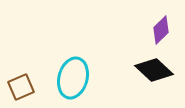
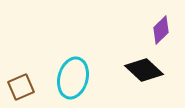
black diamond: moved 10 px left
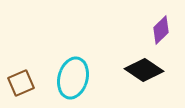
black diamond: rotated 9 degrees counterclockwise
brown square: moved 4 px up
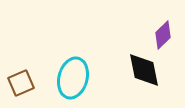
purple diamond: moved 2 px right, 5 px down
black diamond: rotated 45 degrees clockwise
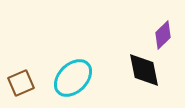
cyan ellipse: rotated 30 degrees clockwise
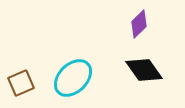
purple diamond: moved 24 px left, 11 px up
black diamond: rotated 24 degrees counterclockwise
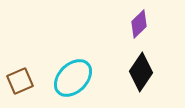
black diamond: moved 3 px left, 2 px down; rotated 69 degrees clockwise
brown square: moved 1 px left, 2 px up
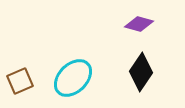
purple diamond: rotated 60 degrees clockwise
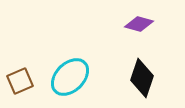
black diamond: moved 1 px right, 6 px down; rotated 15 degrees counterclockwise
cyan ellipse: moved 3 px left, 1 px up
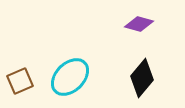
black diamond: rotated 21 degrees clockwise
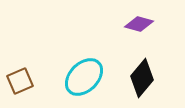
cyan ellipse: moved 14 px right
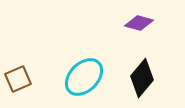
purple diamond: moved 1 px up
brown square: moved 2 px left, 2 px up
